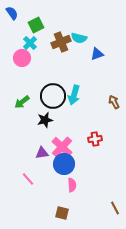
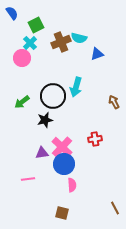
cyan arrow: moved 2 px right, 8 px up
pink line: rotated 56 degrees counterclockwise
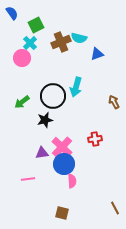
pink semicircle: moved 4 px up
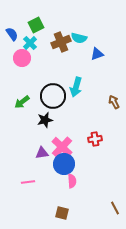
blue semicircle: moved 21 px down
pink line: moved 3 px down
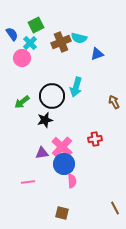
black circle: moved 1 px left
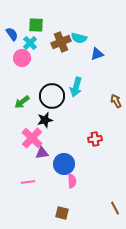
green square: rotated 28 degrees clockwise
brown arrow: moved 2 px right, 1 px up
pink cross: moved 30 px left, 9 px up
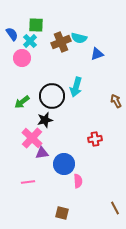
cyan cross: moved 2 px up
pink semicircle: moved 6 px right
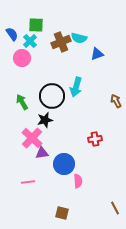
green arrow: rotated 98 degrees clockwise
